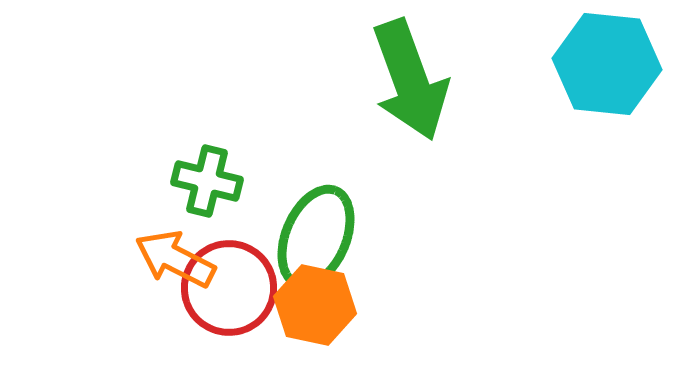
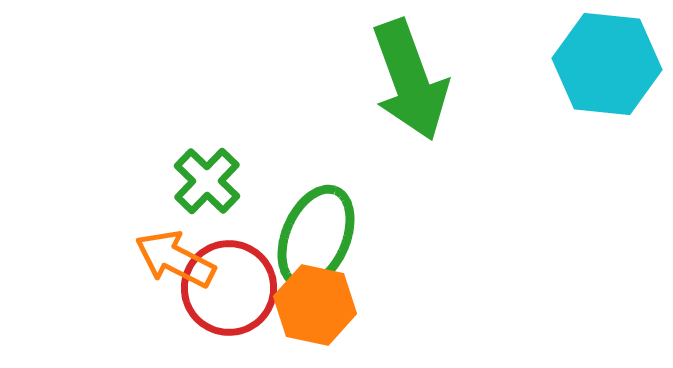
green cross: rotated 30 degrees clockwise
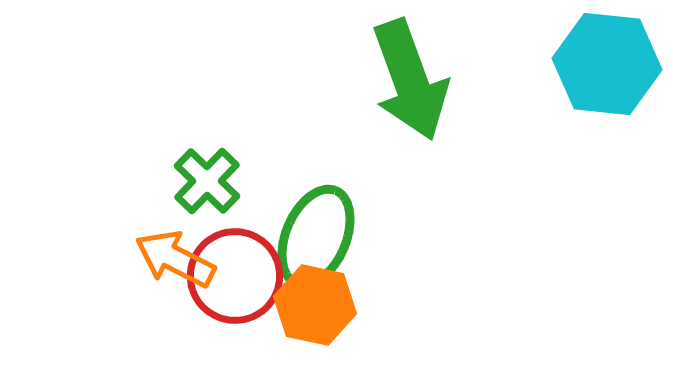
red circle: moved 6 px right, 12 px up
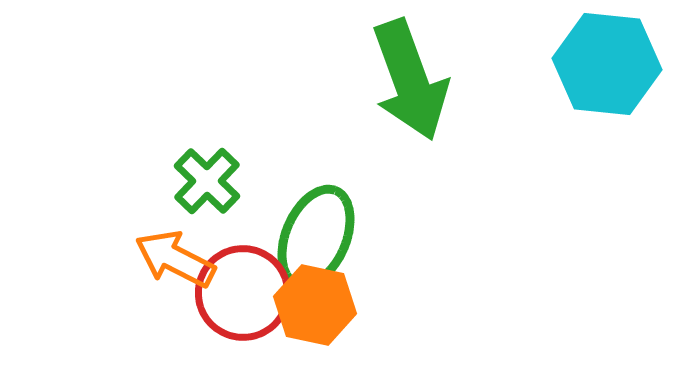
red circle: moved 8 px right, 17 px down
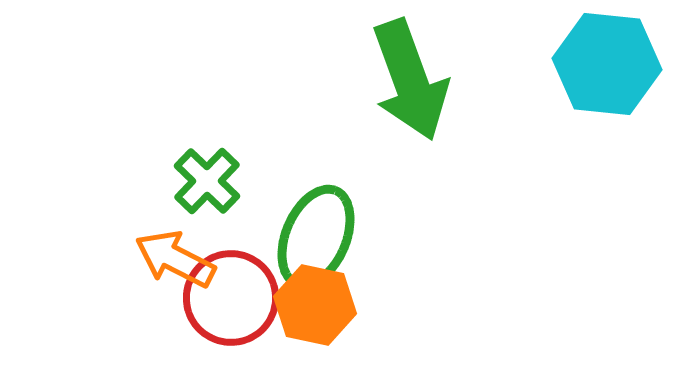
red circle: moved 12 px left, 5 px down
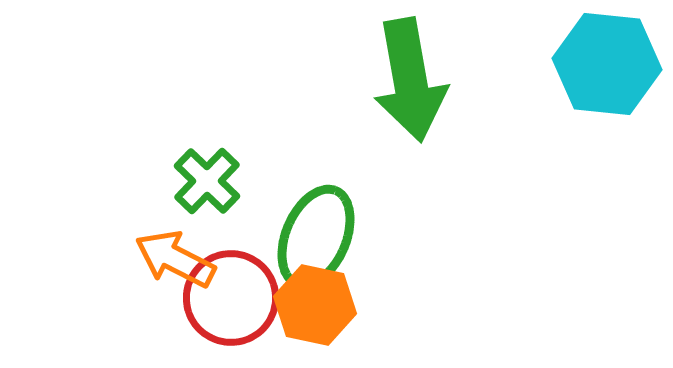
green arrow: rotated 10 degrees clockwise
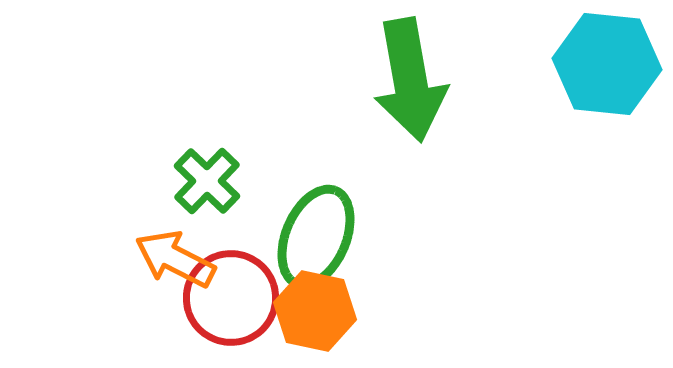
orange hexagon: moved 6 px down
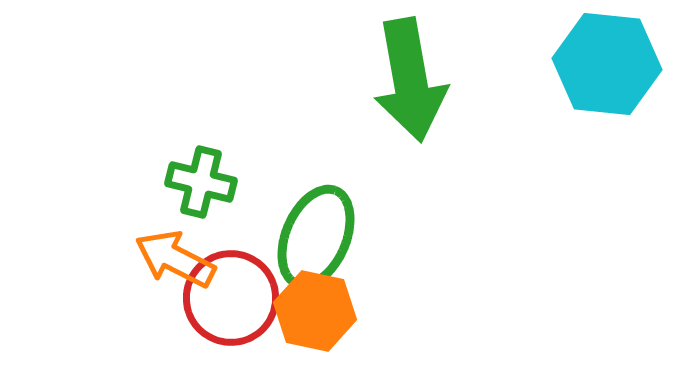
green cross: moved 6 px left, 1 px down; rotated 30 degrees counterclockwise
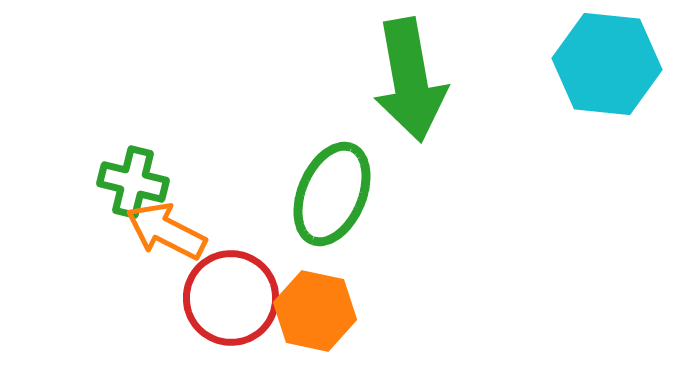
green cross: moved 68 px left
green ellipse: moved 16 px right, 43 px up
orange arrow: moved 9 px left, 28 px up
